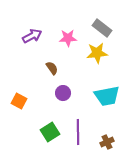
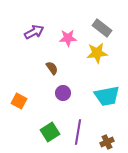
purple arrow: moved 2 px right, 4 px up
purple line: rotated 10 degrees clockwise
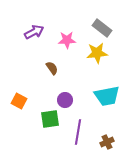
pink star: moved 1 px left, 2 px down
purple circle: moved 2 px right, 7 px down
green square: moved 13 px up; rotated 24 degrees clockwise
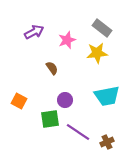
pink star: rotated 18 degrees counterclockwise
purple line: rotated 65 degrees counterclockwise
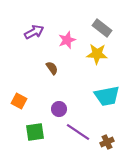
yellow star: moved 1 px down; rotated 10 degrees clockwise
purple circle: moved 6 px left, 9 px down
green square: moved 15 px left, 13 px down
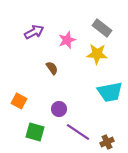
cyan trapezoid: moved 3 px right, 4 px up
green square: rotated 24 degrees clockwise
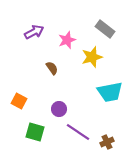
gray rectangle: moved 3 px right, 1 px down
yellow star: moved 5 px left, 3 px down; rotated 20 degrees counterclockwise
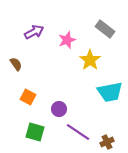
yellow star: moved 2 px left, 3 px down; rotated 20 degrees counterclockwise
brown semicircle: moved 36 px left, 4 px up
orange square: moved 9 px right, 4 px up
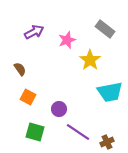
brown semicircle: moved 4 px right, 5 px down
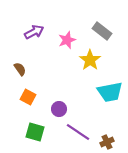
gray rectangle: moved 3 px left, 2 px down
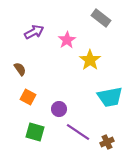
gray rectangle: moved 1 px left, 13 px up
pink star: rotated 12 degrees counterclockwise
cyan trapezoid: moved 5 px down
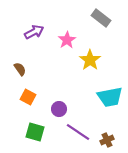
brown cross: moved 2 px up
